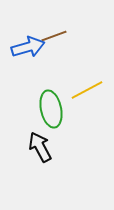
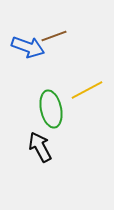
blue arrow: rotated 36 degrees clockwise
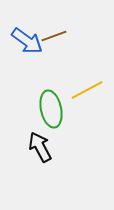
blue arrow: moved 1 px left, 6 px up; rotated 16 degrees clockwise
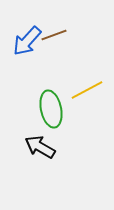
brown line: moved 1 px up
blue arrow: rotated 96 degrees clockwise
black arrow: rotated 32 degrees counterclockwise
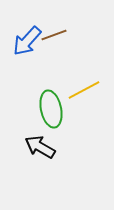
yellow line: moved 3 px left
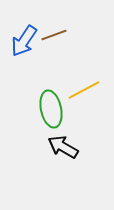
blue arrow: moved 3 px left; rotated 8 degrees counterclockwise
black arrow: moved 23 px right
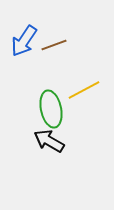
brown line: moved 10 px down
black arrow: moved 14 px left, 6 px up
